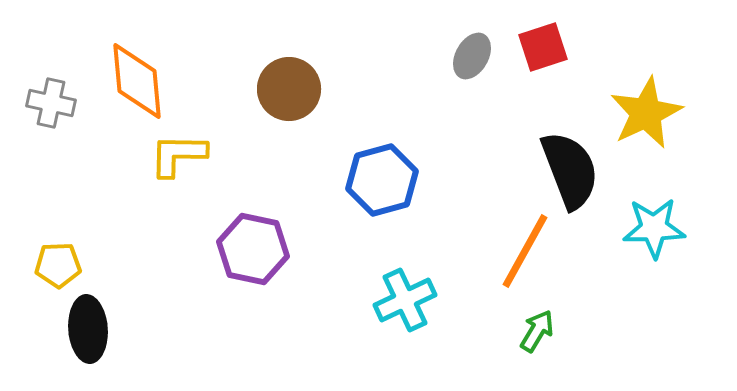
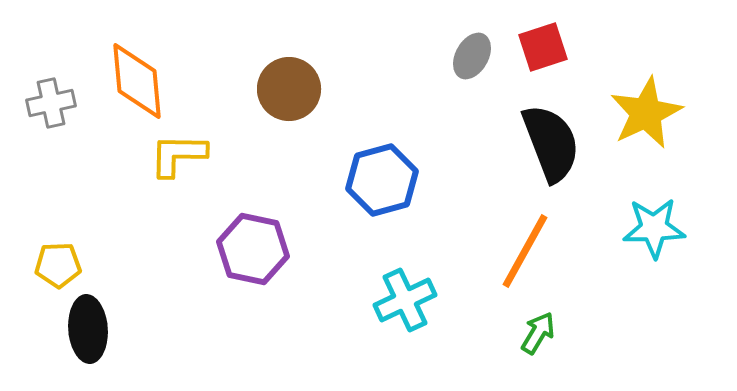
gray cross: rotated 24 degrees counterclockwise
black semicircle: moved 19 px left, 27 px up
green arrow: moved 1 px right, 2 px down
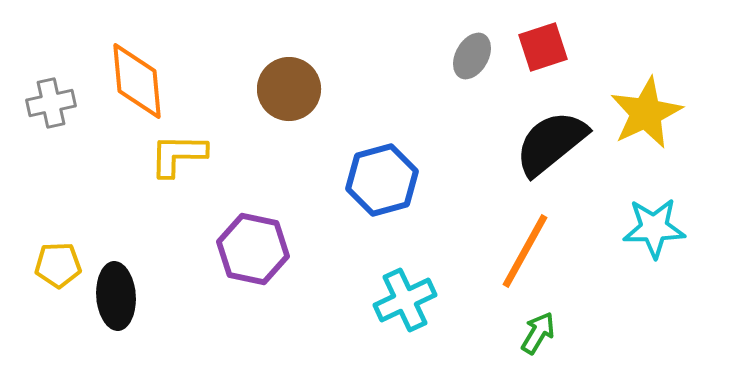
black semicircle: rotated 108 degrees counterclockwise
black ellipse: moved 28 px right, 33 px up
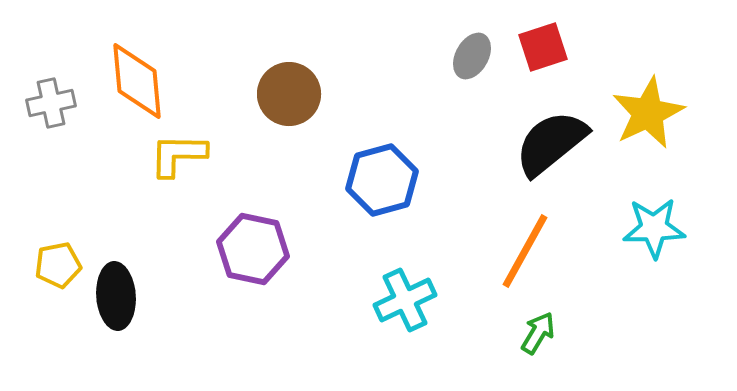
brown circle: moved 5 px down
yellow star: moved 2 px right
yellow pentagon: rotated 9 degrees counterclockwise
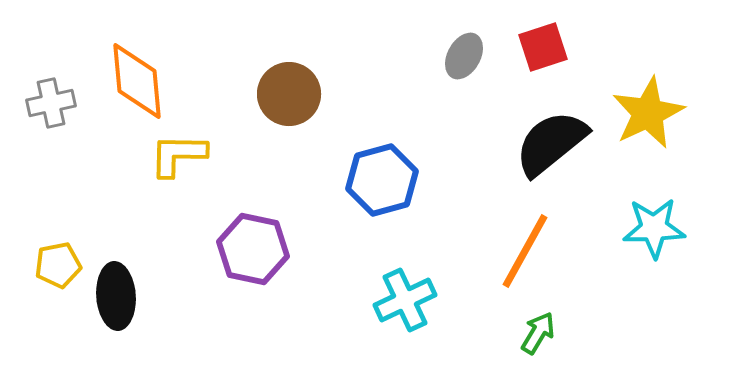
gray ellipse: moved 8 px left
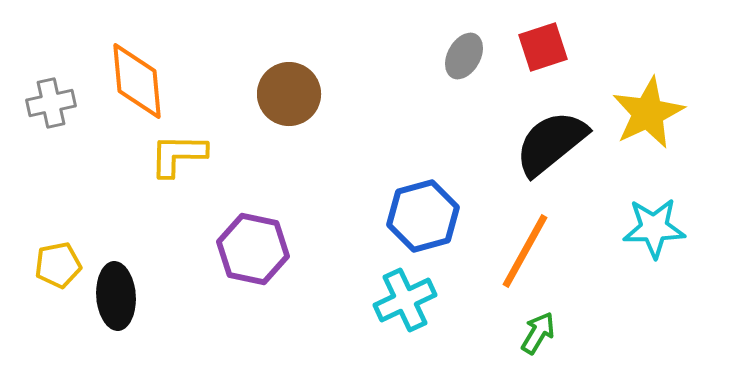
blue hexagon: moved 41 px right, 36 px down
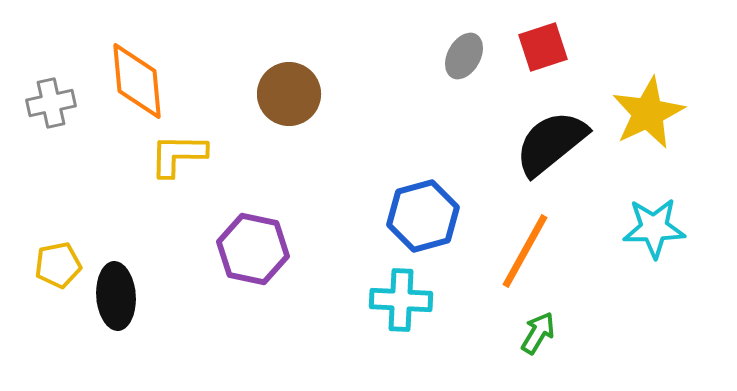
cyan cross: moved 4 px left; rotated 28 degrees clockwise
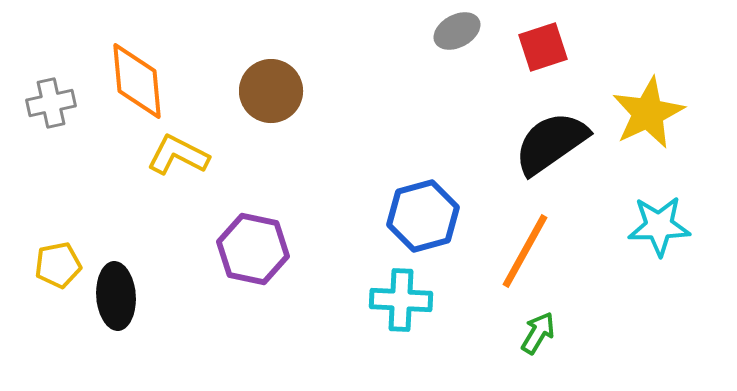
gray ellipse: moved 7 px left, 25 px up; rotated 33 degrees clockwise
brown circle: moved 18 px left, 3 px up
black semicircle: rotated 4 degrees clockwise
yellow L-shape: rotated 26 degrees clockwise
cyan star: moved 5 px right, 2 px up
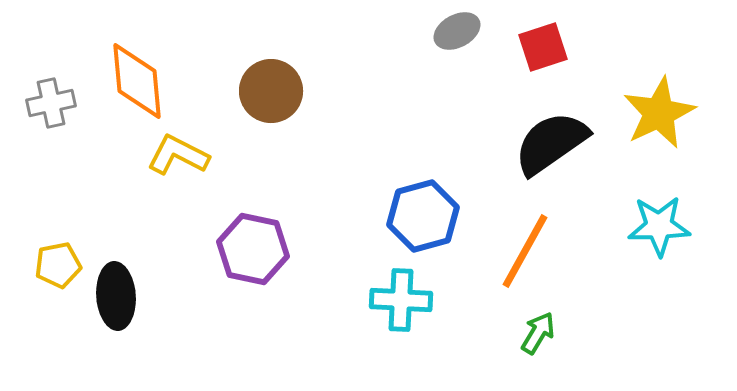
yellow star: moved 11 px right
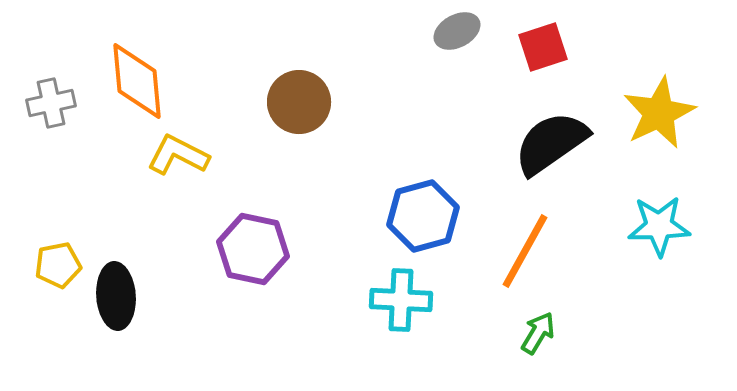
brown circle: moved 28 px right, 11 px down
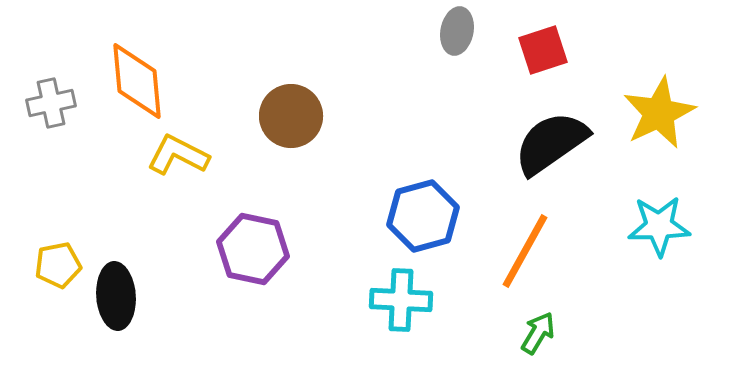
gray ellipse: rotated 51 degrees counterclockwise
red square: moved 3 px down
brown circle: moved 8 px left, 14 px down
